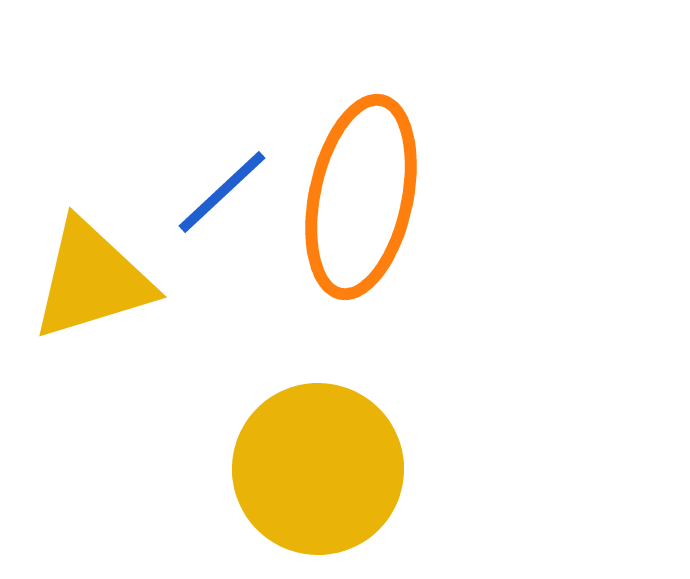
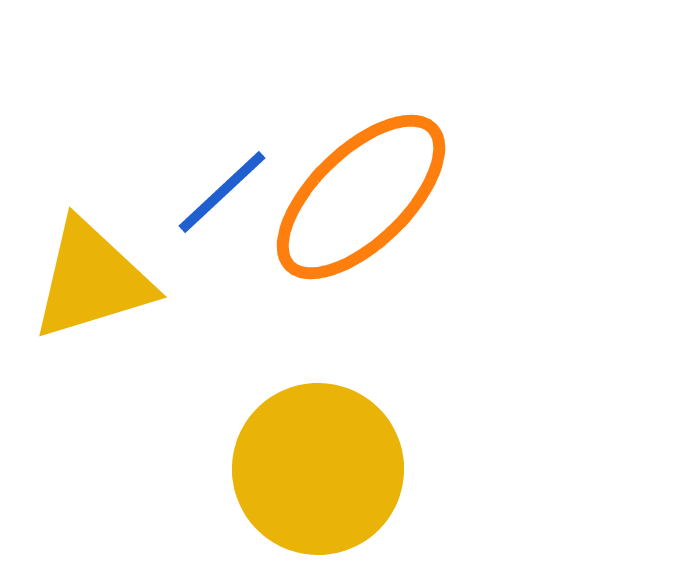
orange ellipse: rotated 34 degrees clockwise
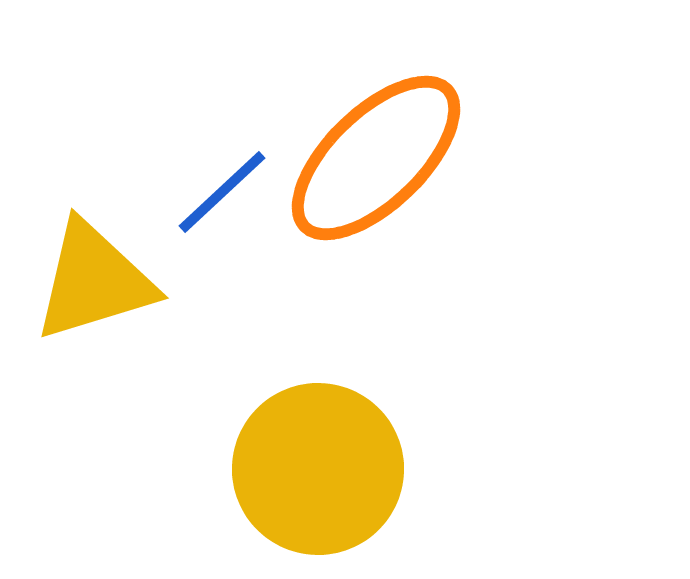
orange ellipse: moved 15 px right, 39 px up
yellow triangle: moved 2 px right, 1 px down
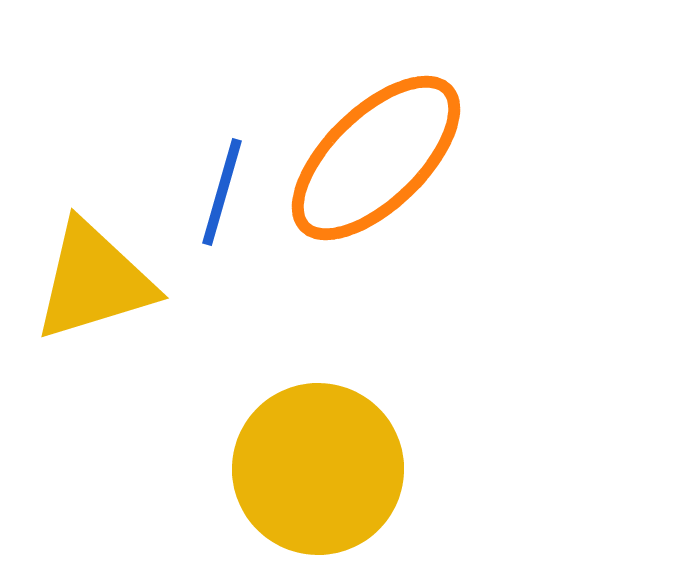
blue line: rotated 31 degrees counterclockwise
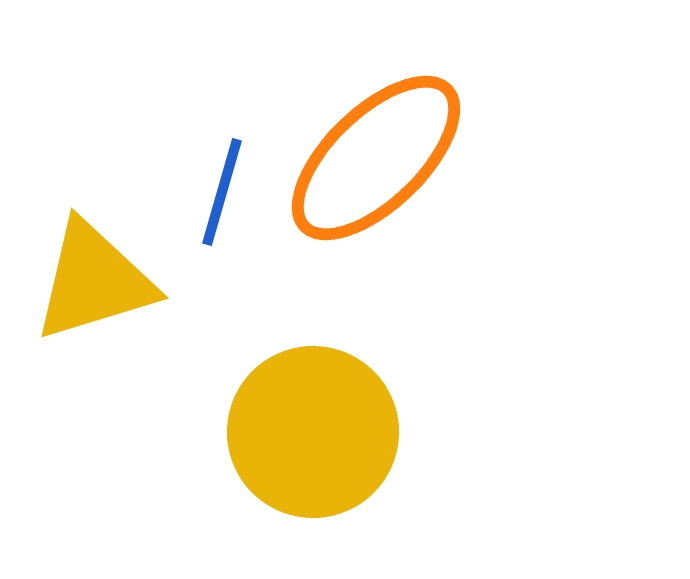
yellow circle: moved 5 px left, 37 px up
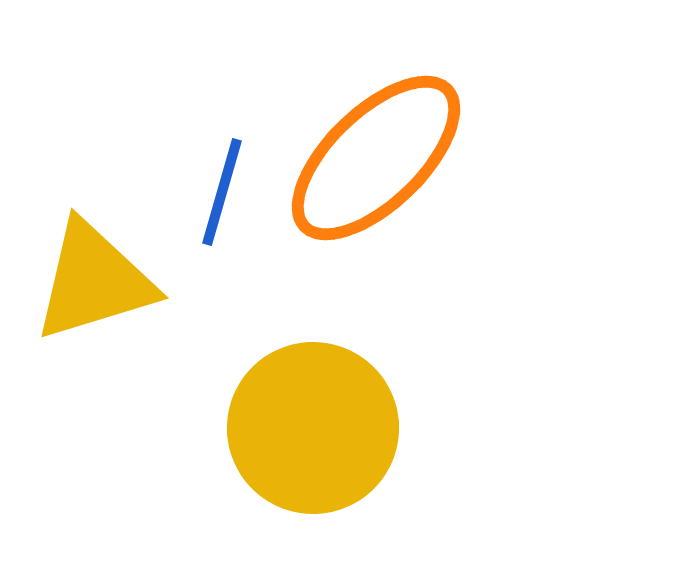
yellow circle: moved 4 px up
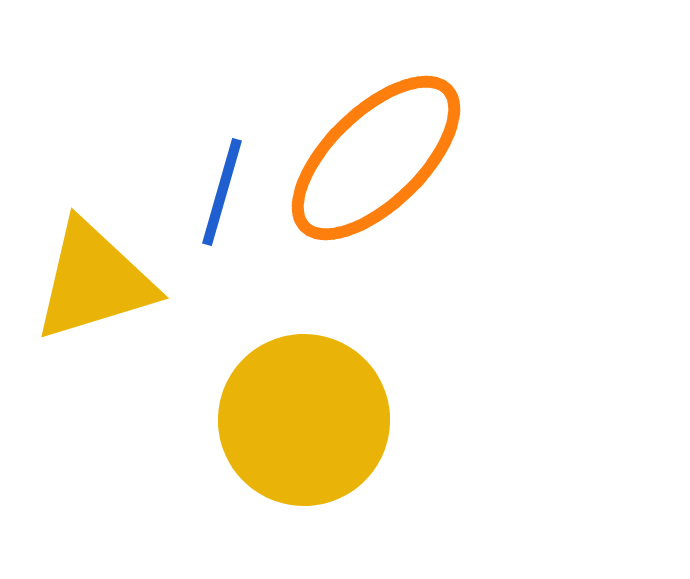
yellow circle: moved 9 px left, 8 px up
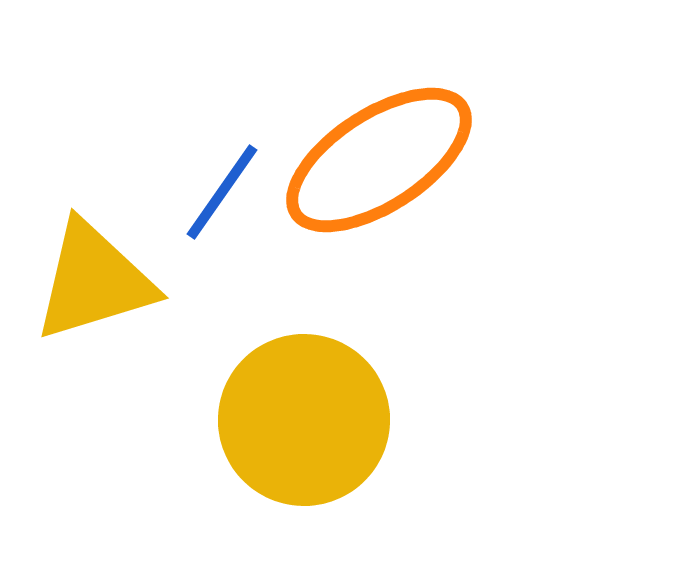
orange ellipse: moved 3 px right, 2 px down; rotated 11 degrees clockwise
blue line: rotated 19 degrees clockwise
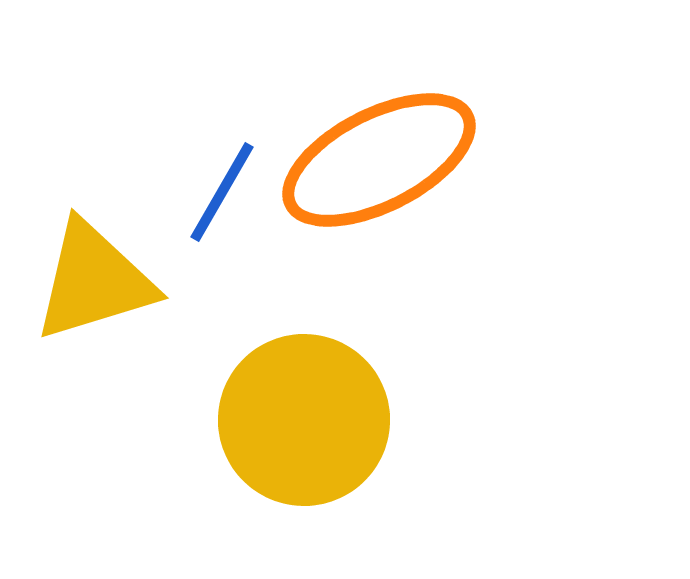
orange ellipse: rotated 6 degrees clockwise
blue line: rotated 5 degrees counterclockwise
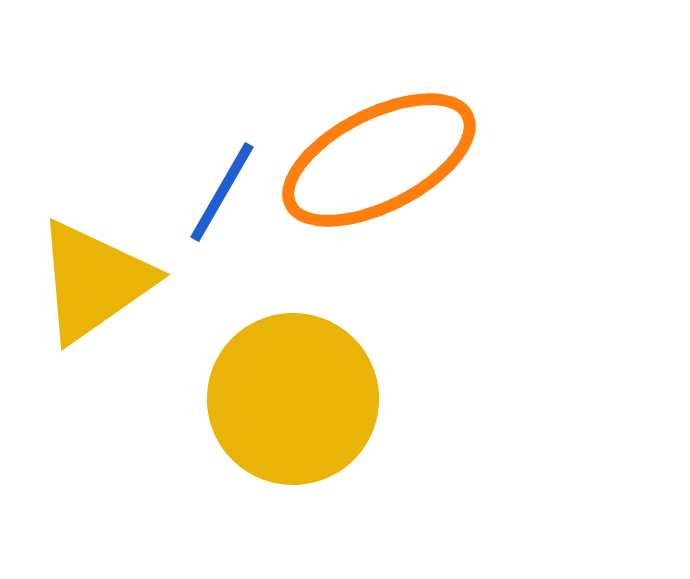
yellow triangle: rotated 18 degrees counterclockwise
yellow circle: moved 11 px left, 21 px up
